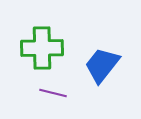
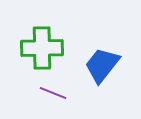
purple line: rotated 8 degrees clockwise
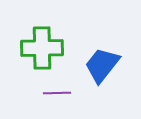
purple line: moved 4 px right; rotated 24 degrees counterclockwise
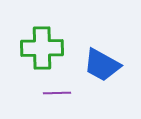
blue trapezoid: rotated 99 degrees counterclockwise
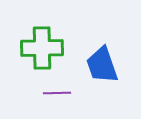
blue trapezoid: rotated 42 degrees clockwise
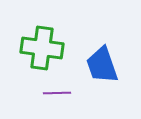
green cross: rotated 9 degrees clockwise
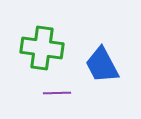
blue trapezoid: rotated 9 degrees counterclockwise
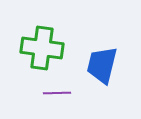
blue trapezoid: rotated 42 degrees clockwise
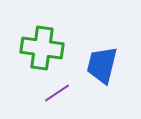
purple line: rotated 32 degrees counterclockwise
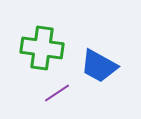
blue trapezoid: moved 3 px left, 1 px down; rotated 75 degrees counterclockwise
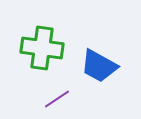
purple line: moved 6 px down
